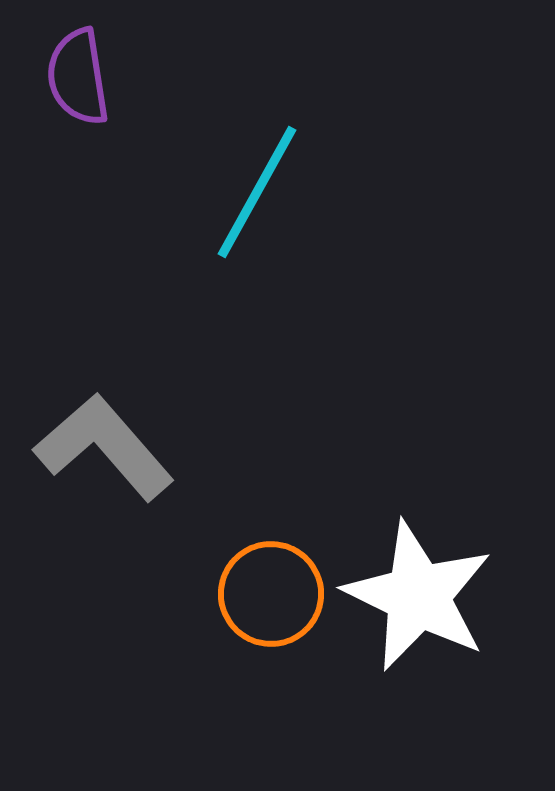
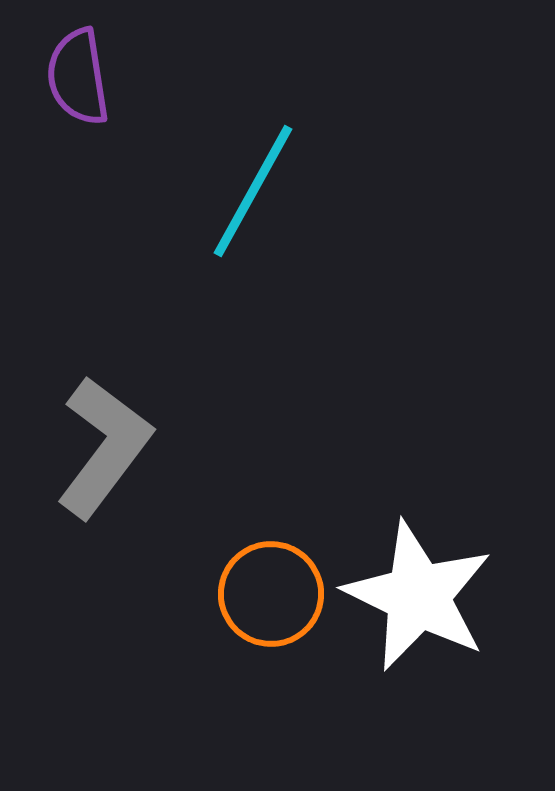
cyan line: moved 4 px left, 1 px up
gray L-shape: rotated 78 degrees clockwise
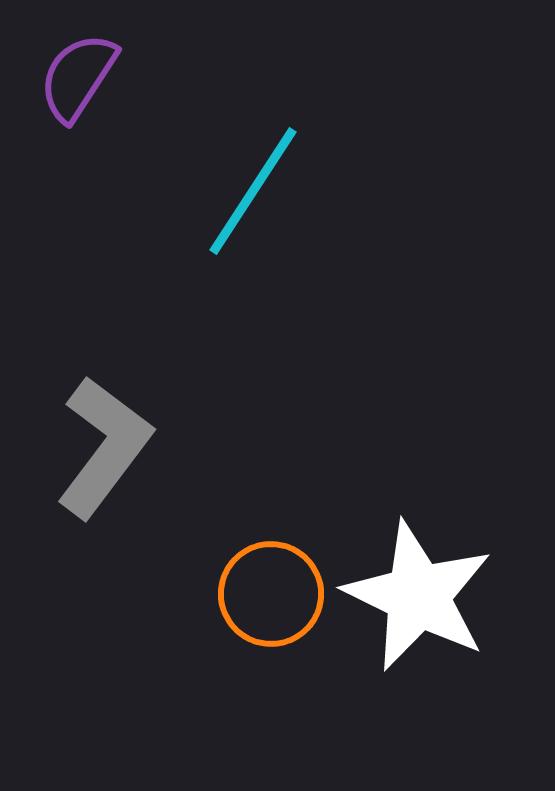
purple semicircle: rotated 42 degrees clockwise
cyan line: rotated 4 degrees clockwise
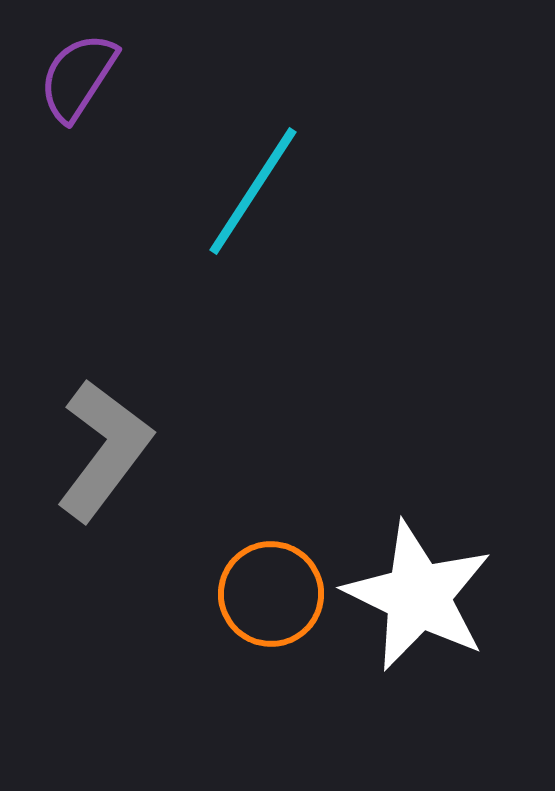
gray L-shape: moved 3 px down
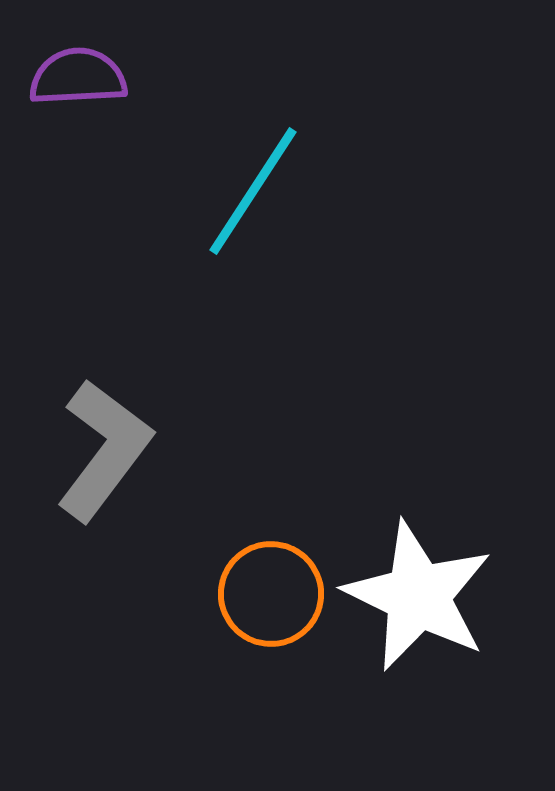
purple semicircle: rotated 54 degrees clockwise
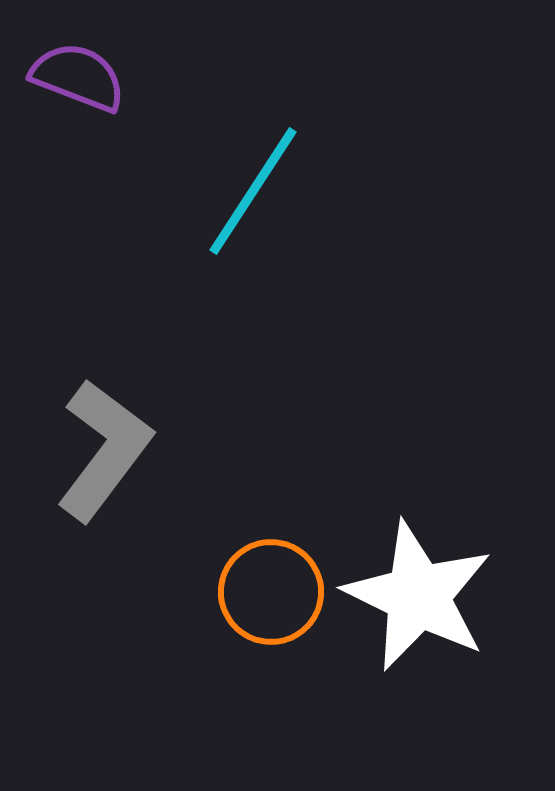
purple semicircle: rotated 24 degrees clockwise
orange circle: moved 2 px up
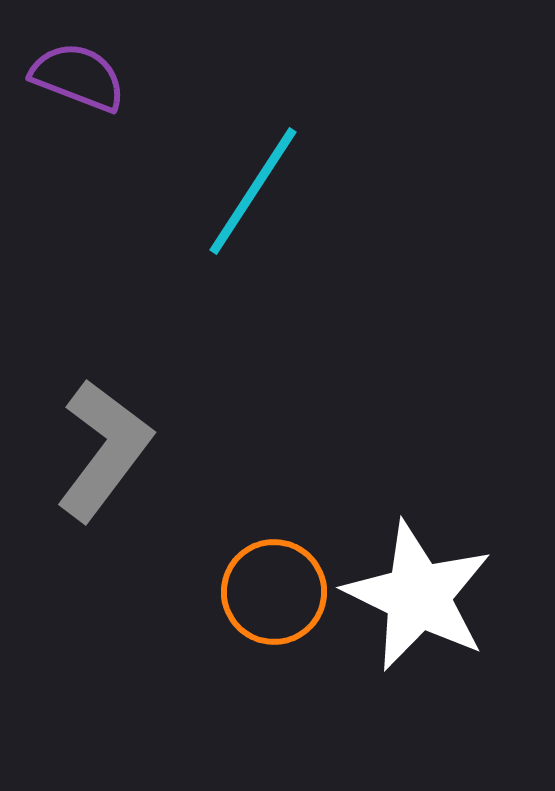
orange circle: moved 3 px right
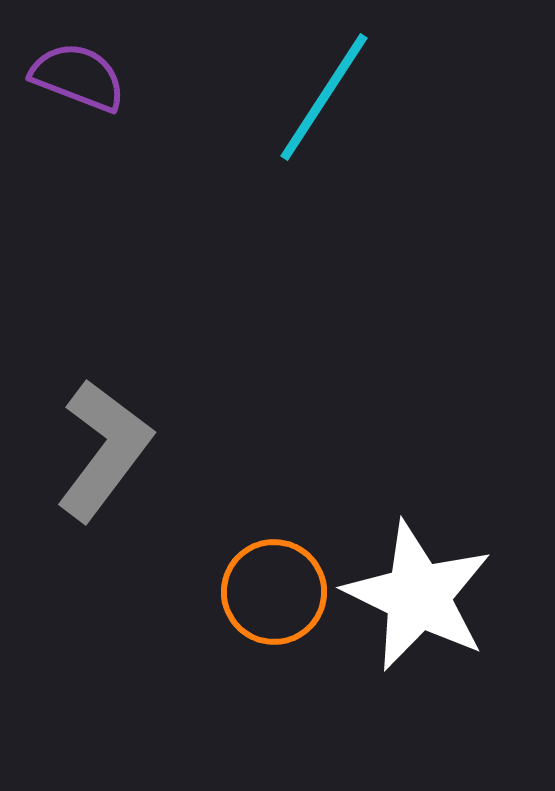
cyan line: moved 71 px right, 94 px up
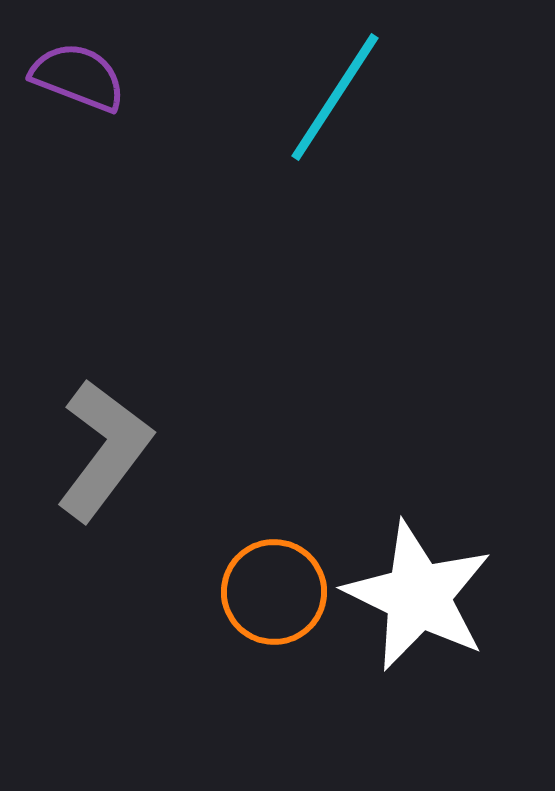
cyan line: moved 11 px right
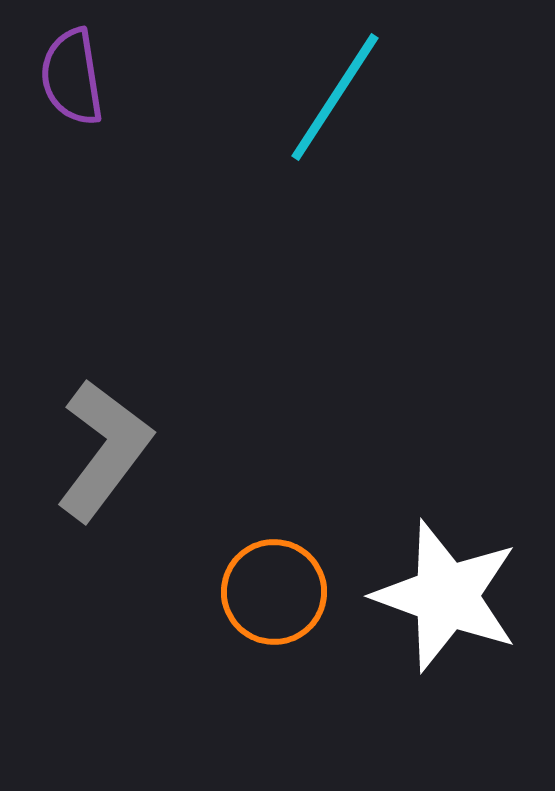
purple semicircle: moved 6 px left; rotated 120 degrees counterclockwise
white star: moved 28 px right; rotated 6 degrees counterclockwise
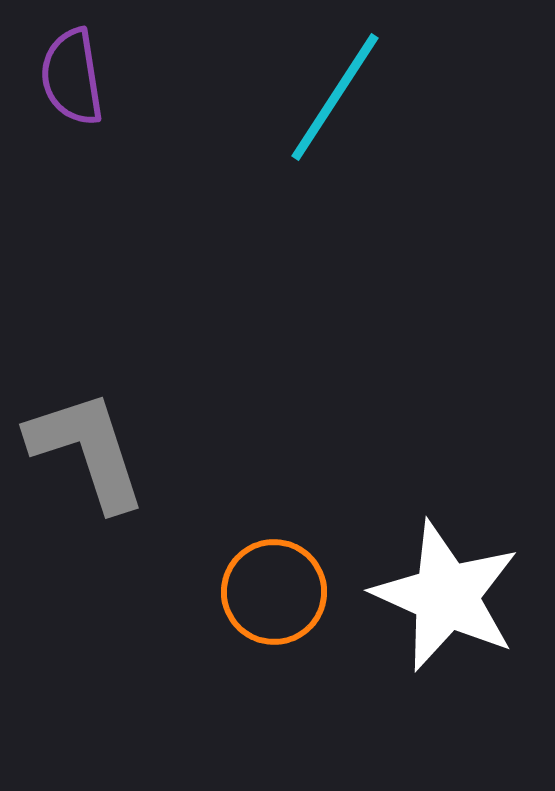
gray L-shape: moved 17 px left; rotated 55 degrees counterclockwise
white star: rotated 4 degrees clockwise
